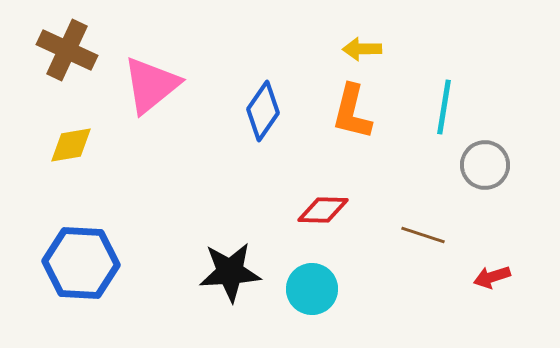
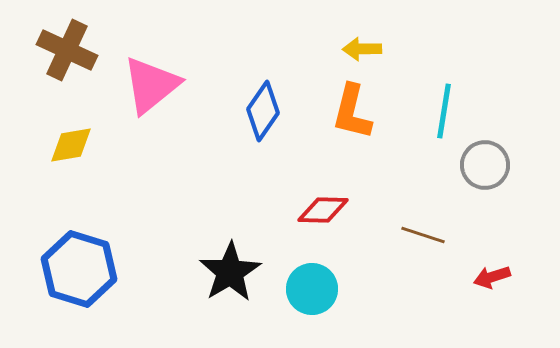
cyan line: moved 4 px down
blue hexagon: moved 2 px left, 6 px down; rotated 14 degrees clockwise
black star: rotated 28 degrees counterclockwise
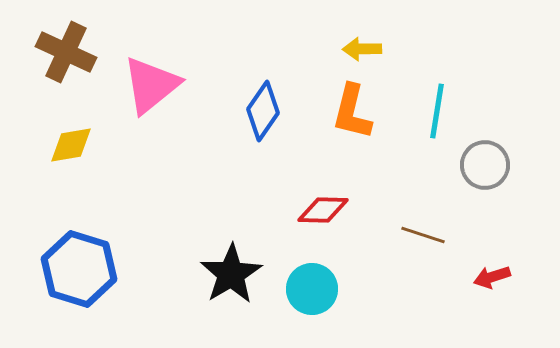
brown cross: moved 1 px left, 2 px down
cyan line: moved 7 px left
black star: moved 1 px right, 2 px down
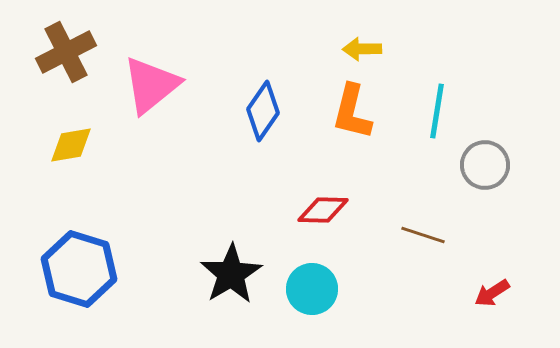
brown cross: rotated 38 degrees clockwise
red arrow: moved 16 px down; rotated 15 degrees counterclockwise
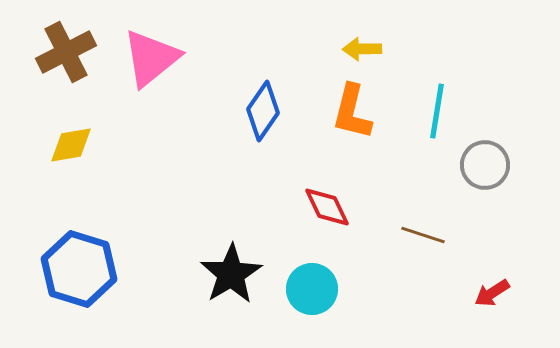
pink triangle: moved 27 px up
red diamond: moved 4 px right, 3 px up; rotated 63 degrees clockwise
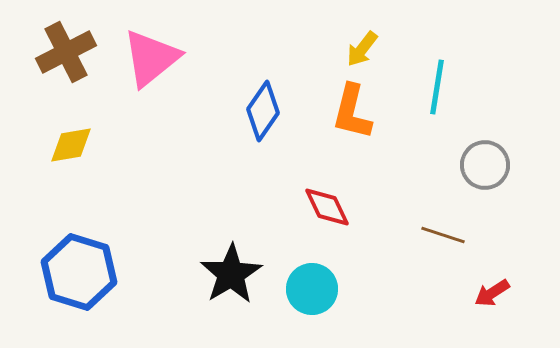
yellow arrow: rotated 51 degrees counterclockwise
cyan line: moved 24 px up
brown line: moved 20 px right
blue hexagon: moved 3 px down
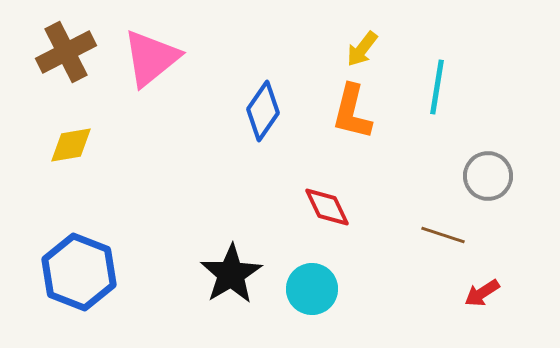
gray circle: moved 3 px right, 11 px down
blue hexagon: rotated 4 degrees clockwise
red arrow: moved 10 px left
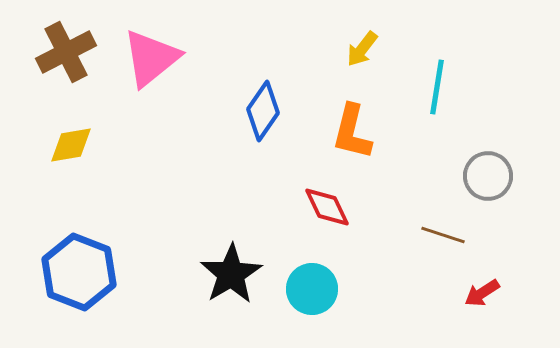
orange L-shape: moved 20 px down
